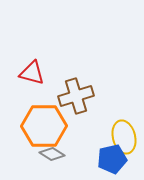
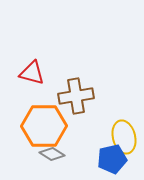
brown cross: rotated 8 degrees clockwise
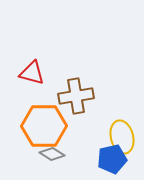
yellow ellipse: moved 2 px left
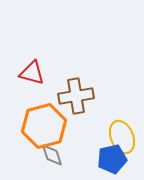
orange hexagon: rotated 15 degrees counterclockwise
yellow ellipse: rotated 8 degrees counterclockwise
gray diamond: moved 1 px down; rotated 40 degrees clockwise
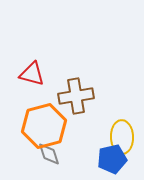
red triangle: moved 1 px down
yellow ellipse: rotated 20 degrees clockwise
gray diamond: moved 3 px left, 1 px up
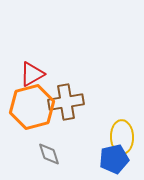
red triangle: rotated 44 degrees counterclockwise
brown cross: moved 10 px left, 6 px down
orange hexagon: moved 12 px left, 19 px up
blue pentagon: moved 2 px right
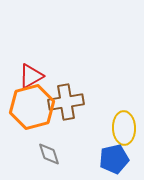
red triangle: moved 1 px left, 2 px down
yellow ellipse: moved 2 px right, 9 px up
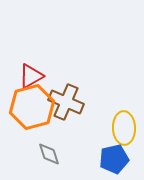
brown cross: rotated 32 degrees clockwise
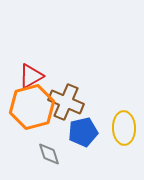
blue pentagon: moved 31 px left, 27 px up
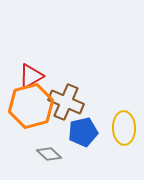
orange hexagon: moved 1 px left, 1 px up
gray diamond: rotated 30 degrees counterclockwise
